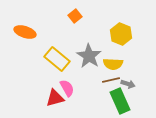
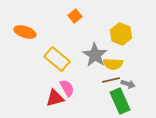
gray star: moved 6 px right, 1 px up
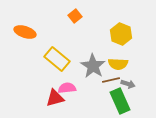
gray star: moved 2 px left, 11 px down
yellow semicircle: moved 5 px right
pink semicircle: rotated 66 degrees counterclockwise
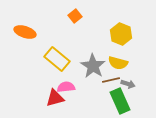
yellow semicircle: moved 1 px up; rotated 12 degrees clockwise
pink semicircle: moved 1 px left, 1 px up
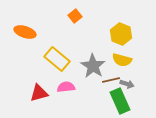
yellow semicircle: moved 4 px right, 3 px up
gray arrow: moved 1 px left
red triangle: moved 16 px left, 5 px up
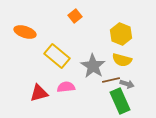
yellow rectangle: moved 3 px up
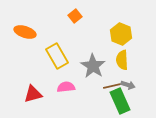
yellow rectangle: rotated 20 degrees clockwise
yellow semicircle: rotated 72 degrees clockwise
brown line: moved 1 px right, 6 px down
gray arrow: moved 1 px right, 1 px down
red triangle: moved 6 px left, 1 px down
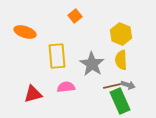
yellow rectangle: rotated 25 degrees clockwise
yellow semicircle: moved 1 px left
gray star: moved 1 px left, 2 px up
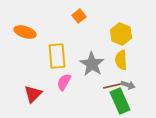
orange square: moved 4 px right
pink semicircle: moved 2 px left, 5 px up; rotated 54 degrees counterclockwise
red triangle: rotated 30 degrees counterclockwise
